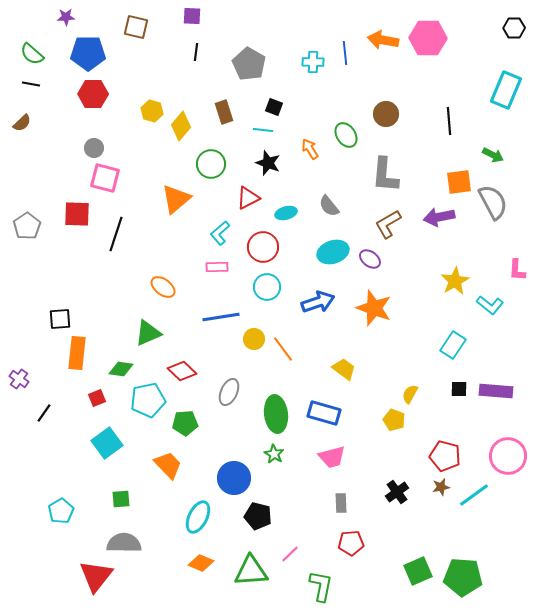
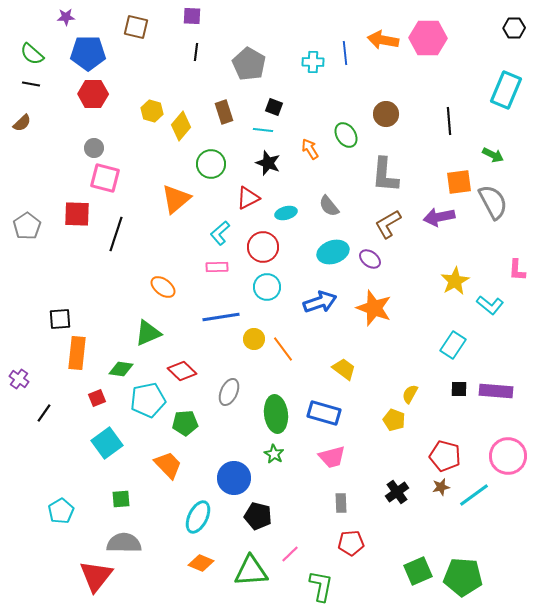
blue arrow at (318, 302): moved 2 px right
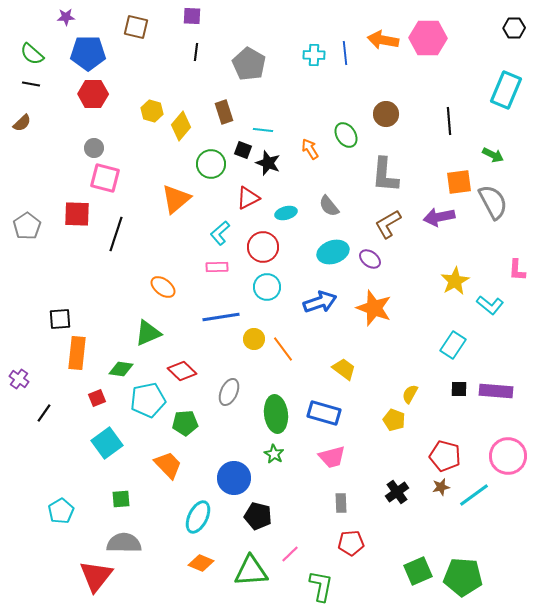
cyan cross at (313, 62): moved 1 px right, 7 px up
black square at (274, 107): moved 31 px left, 43 px down
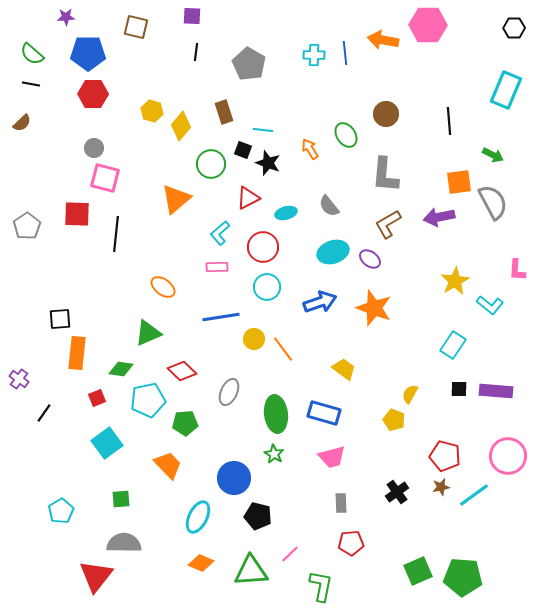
pink hexagon at (428, 38): moved 13 px up
black line at (116, 234): rotated 12 degrees counterclockwise
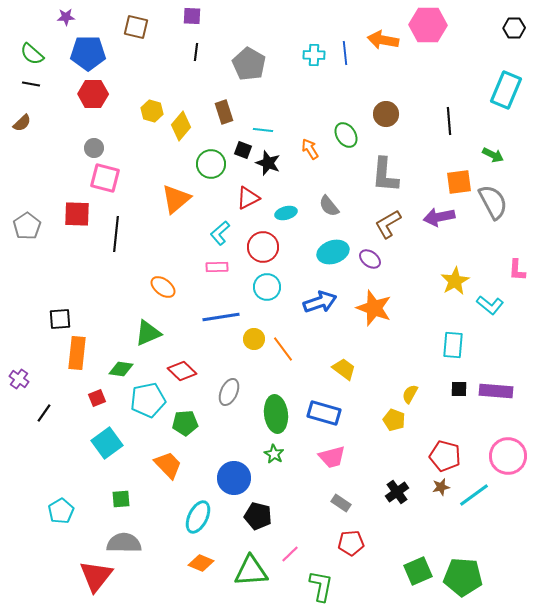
cyan rectangle at (453, 345): rotated 28 degrees counterclockwise
gray rectangle at (341, 503): rotated 54 degrees counterclockwise
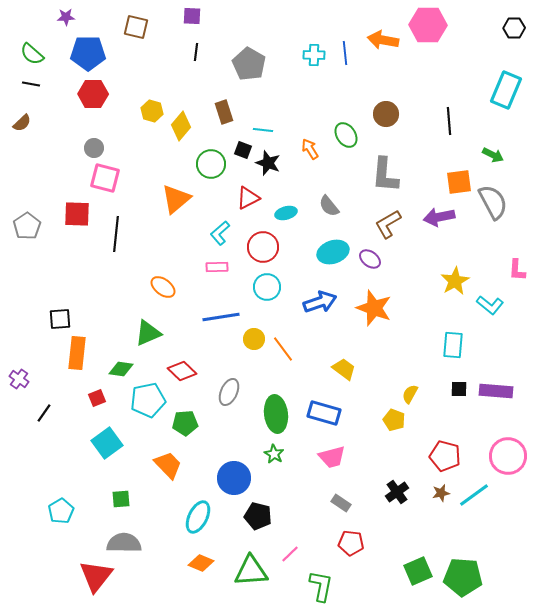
brown star at (441, 487): moved 6 px down
red pentagon at (351, 543): rotated 10 degrees clockwise
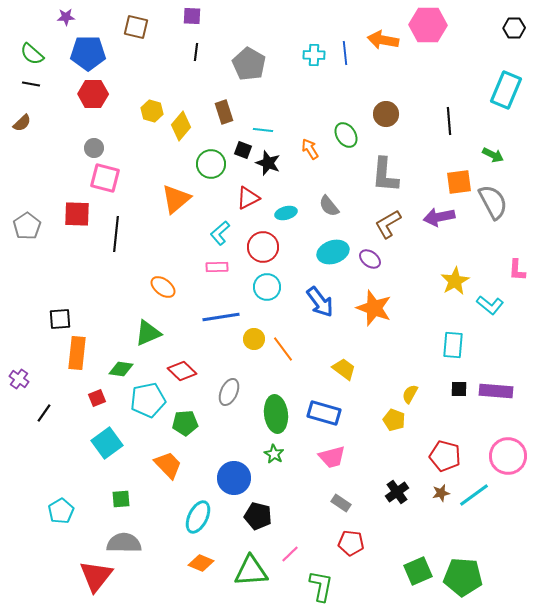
blue arrow at (320, 302): rotated 72 degrees clockwise
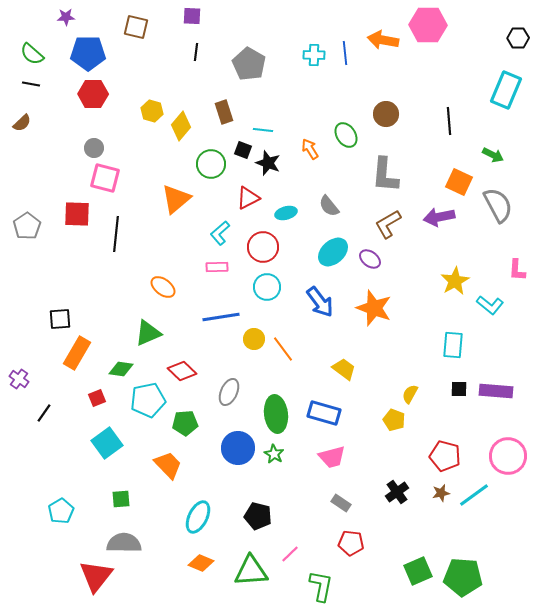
black hexagon at (514, 28): moved 4 px right, 10 px down
orange square at (459, 182): rotated 32 degrees clockwise
gray semicircle at (493, 202): moved 5 px right, 3 px down
cyan ellipse at (333, 252): rotated 24 degrees counterclockwise
orange rectangle at (77, 353): rotated 24 degrees clockwise
blue circle at (234, 478): moved 4 px right, 30 px up
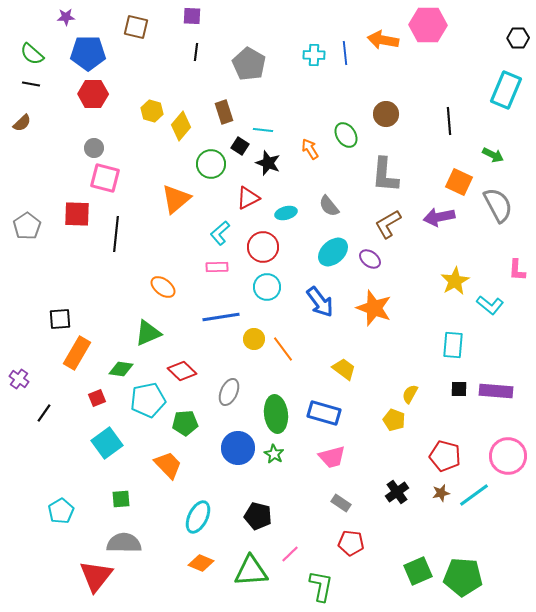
black square at (243, 150): moved 3 px left, 4 px up; rotated 12 degrees clockwise
